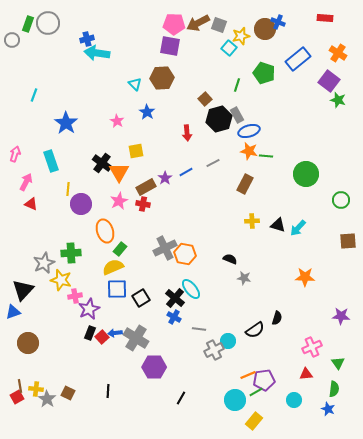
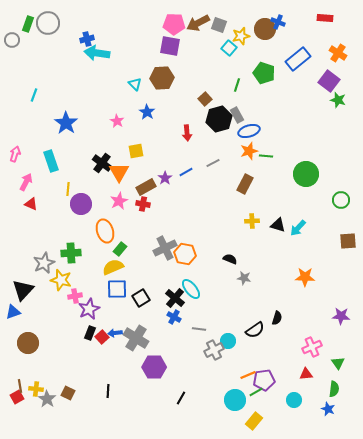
orange star at (249, 151): rotated 30 degrees counterclockwise
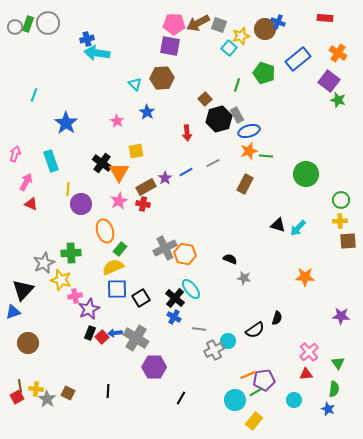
gray circle at (12, 40): moved 3 px right, 13 px up
yellow cross at (252, 221): moved 88 px right
pink cross at (312, 347): moved 3 px left, 5 px down; rotated 18 degrees counterclockwise
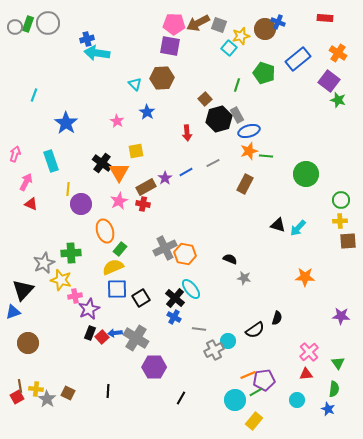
cyan circle at (294, 400): moved 3 px right
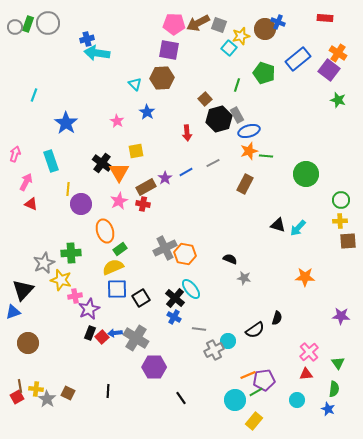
purple square at (170, 46): moved 1 px left, 4 px down
purple square at (329, 81): moved 11 px up
green rectangle at (120, 249): rotated 16 degrees clockwise
black line at (181, 398): rotated 64 degrees counterclockwise
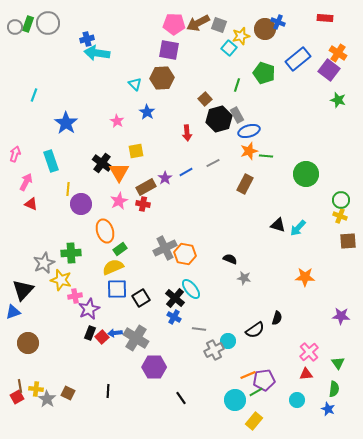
yellow cross at (340, 221): moved 5 px up; rotated 24 degrees clockwise
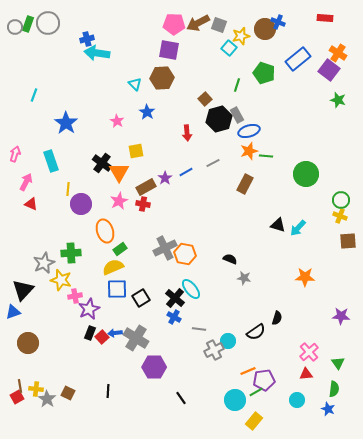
black semicircle at (255, 330): moved 1 px right, 2 px down
orange line at (248, 375): moved 4 px up
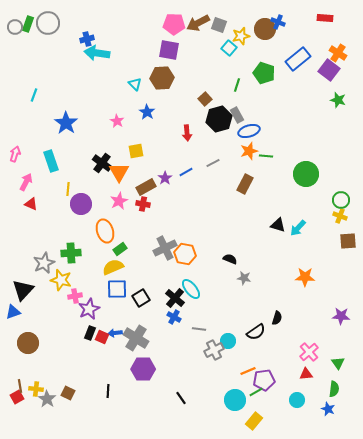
red square at (102, 337): rotated 24 degrees counterclockwise
purple hexagon at (154, 367): moved 11 px left, 2 px down
